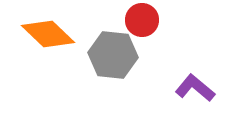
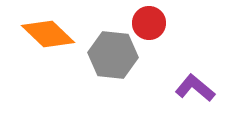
red circle: moved 7 px right, 3 px down
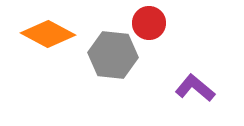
orange diamond: rotated 16 degrees counterclockwise
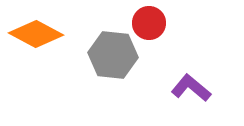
orange diamond: moved 12 px left
purple L-shape: moved 4 px left
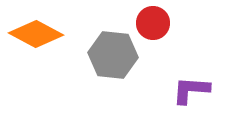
red circle: moved 4 px right
purple L-shape: moved 2 px down; rotated 36 degrees counterclockwise
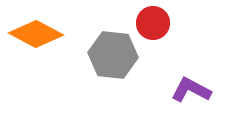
purple L-shape: rotated 24 degrees clockwise
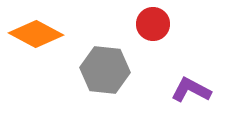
red circle: moved 1 px down
gray hexagon: moved 8 px left, 15 px down
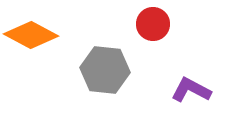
orange diamond: moved 5 px left, 1 px down
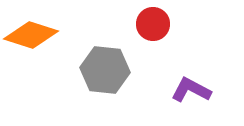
orange diamond: rotated 10 degrees counterclockwise
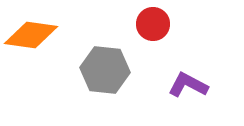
orange diamond: rotated 10 degrees counterclockwise
purple L-shape: moved 3 px left, 5 px up
